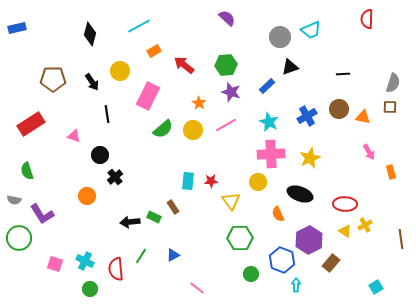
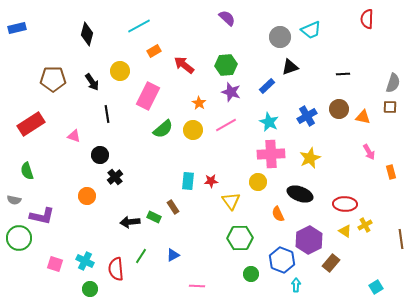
black diamond at (90, 34): moved 3 px left
purple L-shape at (42, 214): moved 2 px down; rotated 45 degrees counterclockwise
pink line at (197, 288): moved 2 px up; rotated 35 degrees counterclockwise
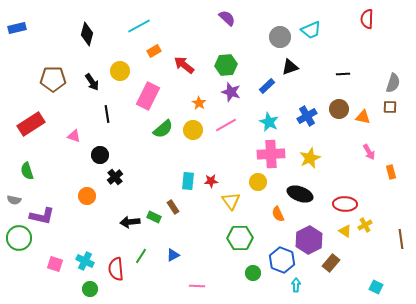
green circle at (251, 274): moved 2 px right, 1 px up
cyan square at (376, 287): rotated 32 degrees counterclockwise
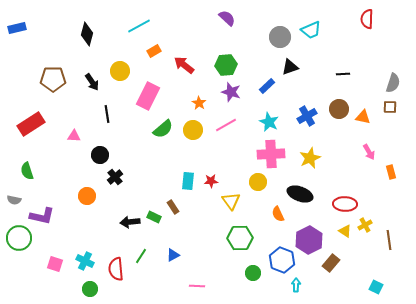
pink triangle at (74, 136): rotated 16 degrees counterclockwise
brown line at (401, 239): moved 12 px left, 1 px down
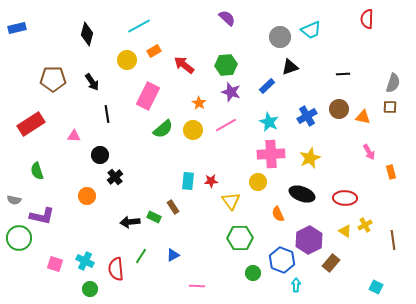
yellow circle at (120, 71): moved 7 px right, 11 px up
green semicircle at (27, 171): moved 10 px right
black ellipse at (300, 194): moved 2 px right
red ellipse at (345, 204): moved 6 px up
brown line at (389, 240): moved 4 px right
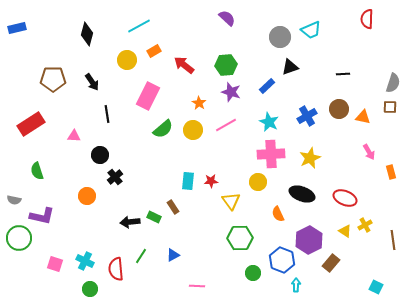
red ellipse at (345, 198): rotated 20 degrees clockwise
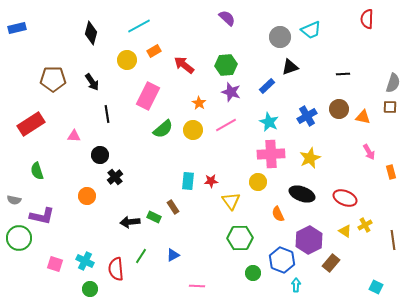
black diamond at (87, 34): moved 4 px right, 1 px up
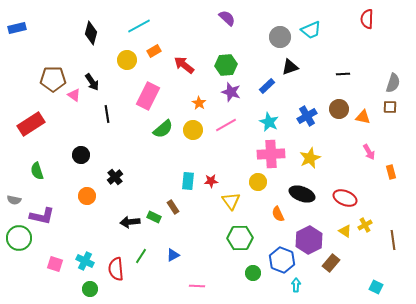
pink triangle at (74, 136): moved 41 px up; rotated 32 degrees clockwise
black circle at (100, 155): moved 19 px left
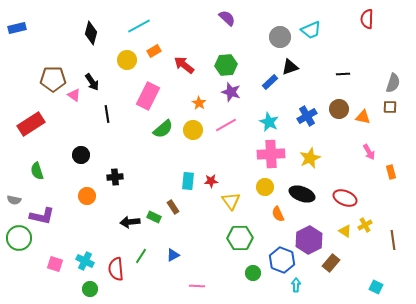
blue rectangle at (267, 86): moved 3 px right, 4 px up
black cross at (115, 177): rotated 35 degrees clockwise
yellow circle at (258, 182): moved 7 px right, 5 px down
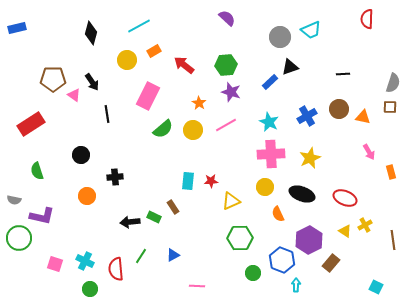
yellow triangle at (231, 201): rotated 42 degrees clockwise
